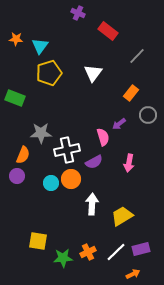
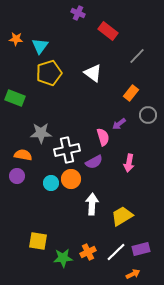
white triangle: rotated 30 degrees counterclockwise
orange semicircle: rotated 102 degrees counterclockwise
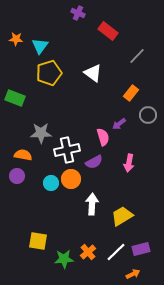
orange cross: rotated 14 degrees counterclockwise
green star: moved 1 px right, 1 px down
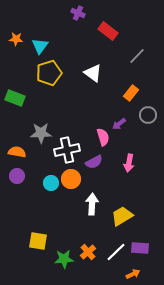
orange semicircle: moved 6 px left, 3 px up
purple rectangle: moved 1 px left, 1 px up; rotated 18 degrees clockwise
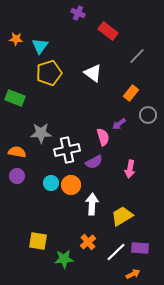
pink arrow: moved 1 px right, 6 px down
orange circle: moved 6 px down
orange cross: moved 10 px up
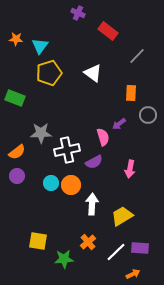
orange rectangle: rotated 35 degrees counterclockwise
orange semicircle: rotated 132 degrees clockwise
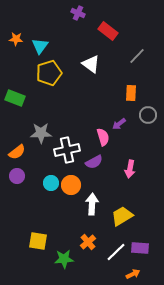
white triangle: moved 2 px left, 9 px up
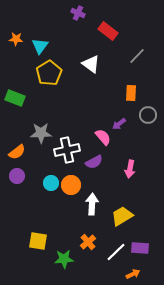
yellow pentagon: rotated 15 degrees counterclockwise
pink semicircle: rotated 24 degrees counterclockwise
